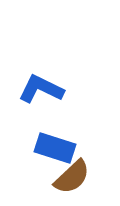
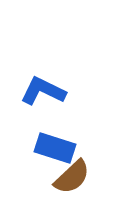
blue L-shape: moved 2 px right, 2 px down
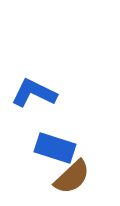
blue L-shape: moved 9 px left, 2 px down
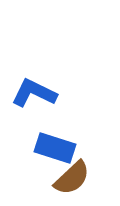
brown semicircle: moved 1 px down
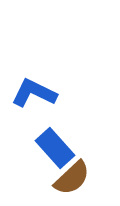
blue rectangle: rotated 30 degrees clockwise
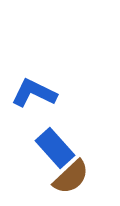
brown semicircle: moved 1 px left, 1 px up
